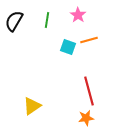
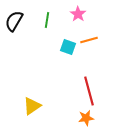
pink star: moved 1 px up
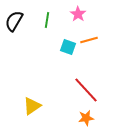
red line: moved 3 px left, 1 px up; rotated 28 degrees counterclockwise
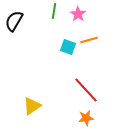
green line: moved 7 px right, 9 px up
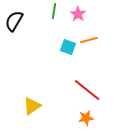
red line: moved 1 px right; rotated 8 degrees counterclockwise
